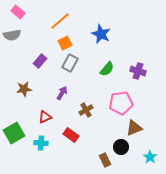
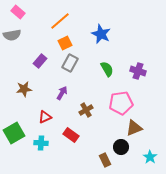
green semicircle: rotated 70 degrees counterclockwise
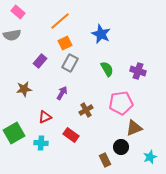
cyan star: rotated 16 degrees clockwise
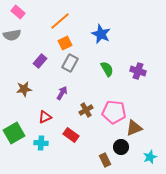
pink pentagon: moved 7 px left, 9 px down; rotated 15 degrees clockwise
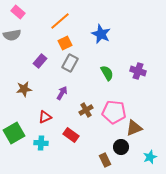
green semicircle: moved 4 px down
